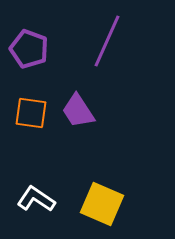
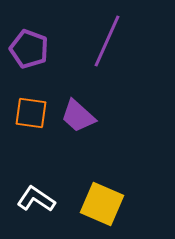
purple trapezoid: moved 5 px down; rotated 15 degrees counterclockwise
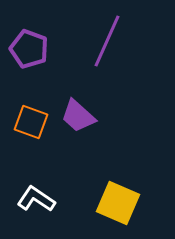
orange square: moved 9 px down; rotated 12 degrees clockwise
yellow square: moved 16 px right, 1 px up
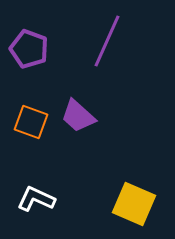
white L-shape: rotated 9 degrees counterclockwise
yellow square: moved 16 px right, 1 px down
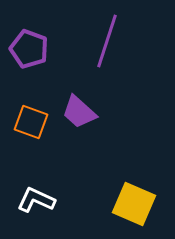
purple line: rotated 6 degrees counterclockwise
purple trapezoid: moved 1 px right, 4 px up
white L-shape: moved 1 px down
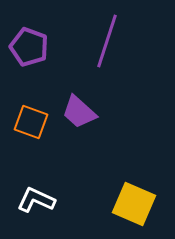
purple pentagon: moved 2 px up
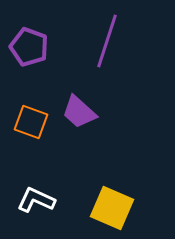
yellow square: moved 22 px left, 4 px down
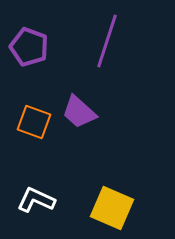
orange square: moved 3 px right
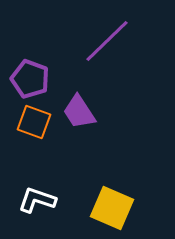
purple line: rotated 28 degrees clockwise
purple pentagon: moved 1 px right, 32 px down
purple trapezoid: rotated 15 degrees clockwise
white L-shape: moved 1 px right; rotated 6 degrees counterclockwise
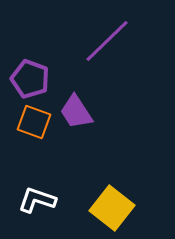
purple trapezoid: moved 3 px left
yellow square: rotated 15 degrees clockwise
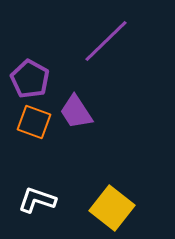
purple line: moved 1 px left
purple pentagon: rotated 9 degrees clockwise
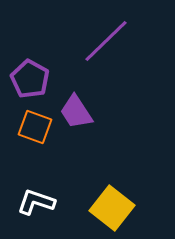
orange square: moved 1 px right, 5 px down
white L-shape: moved 1 px left, 2 px down
